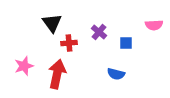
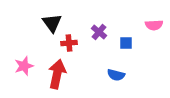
blue semicircle: moved 1 px down
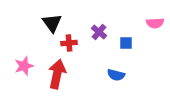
pink semicircle: moved 1 px right, 2 px up
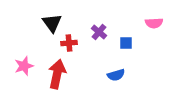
pink semicircle: moved 1 px left
blue semicircle: rotated 30 degrees counterclockwise
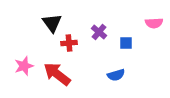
red arrow: rotated 64 degrees counterclockwise
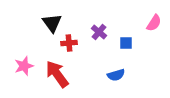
pink semicircle: rotated 54 degrees counterclockwise
red arrow: rotated 16 degrees clockwise
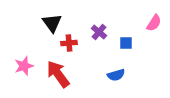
red arrow: moved 1 px right
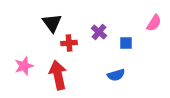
red arrow: moved 1 px down; rotated 24 degrees clockwise
